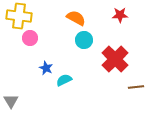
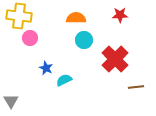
orange semicircle: rotated 30 degrees counterclockwise
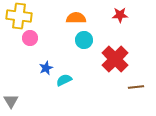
blue star: rotated 24 degrees clockwise
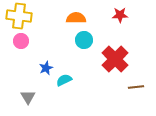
pink circle: moved 9 px left, 3 px down
gray triangle: moved 17 px right, 4 px up
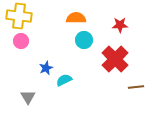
red star: moved 10 px down
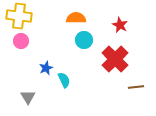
red star: rotated 28 degrees clockwise
cyan semicircle: rotated 91 degrees clockwise
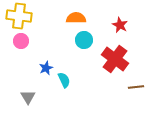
red cross: rotated 8 degrees counterclockwise
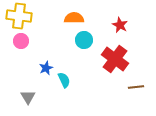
orange semicircle: moved 2 px left
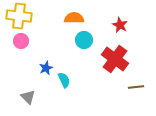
gray triangle: rotated 14 degrees counterclockwise
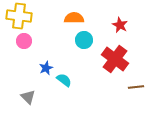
pink circle: moved 3 px right
cyan semicircle: rotated 28 degrees counterclockwise
